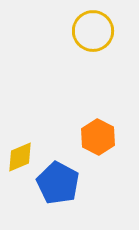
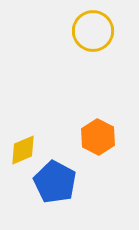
yellow diamond: moved 3 px right, 7 px up
blue pentagon: moved 3 px left, 1 px up
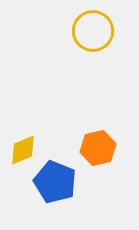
orange hexagon: moved 11 px down; rotated 20 degrees clockwise
blue pentagon: rotated 6 degrees counterclockwise
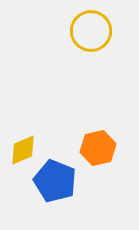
yellow circle: moved 2 px left
blue pentagon: moved 1 px up
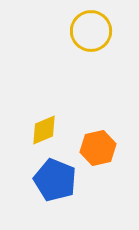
yellow diamond: moved 21 px right, 20 px up
blue pentagon: moved 1 px up
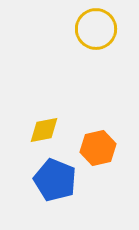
yellow circle: moved 5 px right, 2 px up
yellow diamond: rotated 12 degrees clockwise
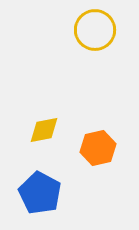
yellow circle: moved 1 px left, 1 px down
blue pentagon: moved 15 px left, 13 px down; rotated 6 degrees clockwise
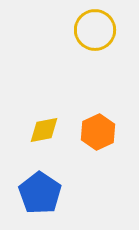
orange hexagon: moved 16 px up; rotated 12 degrees counterclockwise
blue pentagon: rotated 6 degrees clockwise
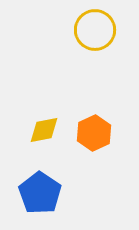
orange hexagon: moved 4 px left, 1 px down
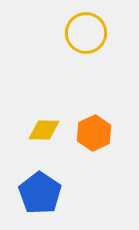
yellow circle: moved 9 px left, 3 px down
yellow diamond: rotated 12 degrees clockwise
